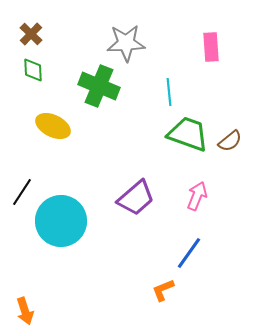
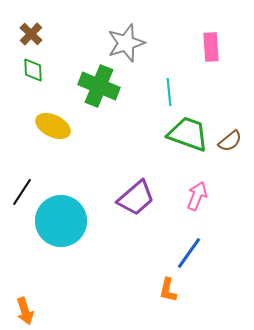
gray star: rotated 15 degrees counterclockwise
orange L-shape: moved 5 px right; rotated 55 degrees counterclockwise
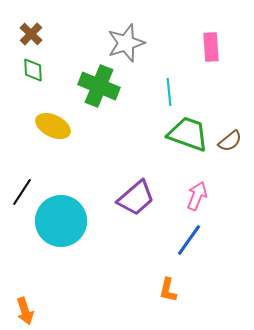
blue line: moved 13 px up
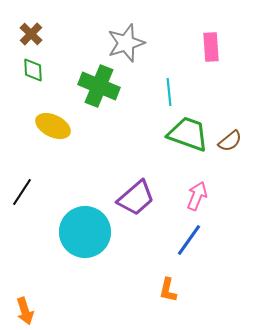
cyan circle: moved 24 px right, 11 px down
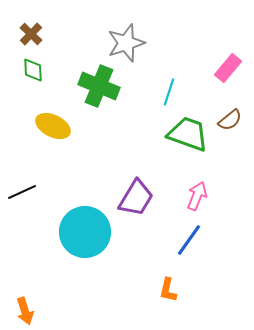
pink rectangle: moved 17 px right, 21 px down; rotated 44 degrees clockwise
cyan line: rotated 24 degrees clockwise
brown semicircle: moved 21 px up
black line: rotated 32 degrees clockwise
purple trapezoid: rotated 18 degrees counterclockwise
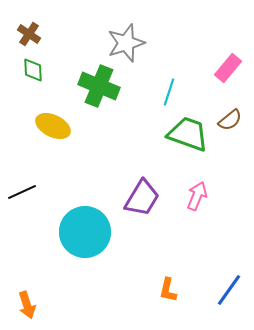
brown cross: moved 2 px left; rotated 10 degrees counterclockwise
purple trapezoid: moved 6 px right
blue line: moved 40 px right, 50 px down
orange arrow: moved 2 px right, 6 px up
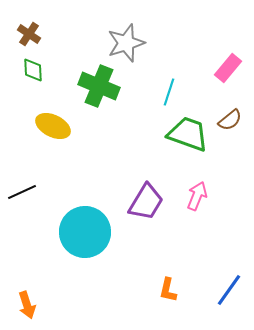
purple trapezoid: moved 4 px right, 4 px down
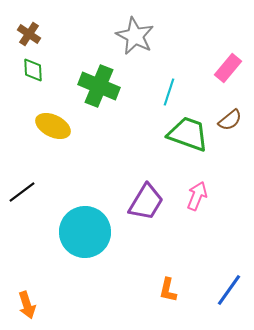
gray star: moved 9 px right, 7 px up; rotated 27 degrees counterclockwise
black line: rotated 12 degrees counterclockwise
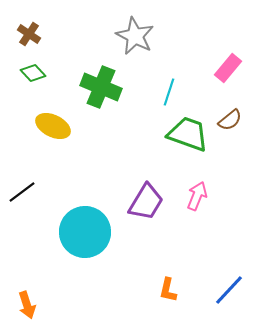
green diamond: moved 3 px down; rotated 40 degrees counterclockwise
green cross: moved 2 px right, 1 px down
blue line: rotated 8 degrees clockwise
